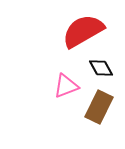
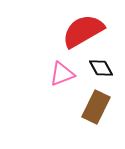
pink triangle: moved 4 px left, 12 px up
brown rectangle: moved 3 px left
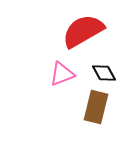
black diamond: moved 3 px right, 5 px down
brown rectangle: rotated 12 degrees counterclockwise
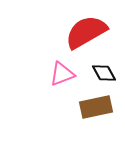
red semicircle: moved 3 px right, 1 px down
brown rectangle: rotated 64 degrees clockwise
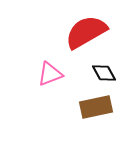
pink triangle: moved 12 px left
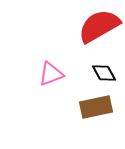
red semicircle: moved 13 px right, 6 px up
pink triangle: moved 1 px right
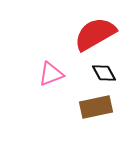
red semicircle: moved 4 px left, 8 px down
